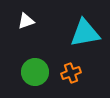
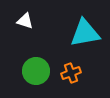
white triangle: moved 1 px left; rotated 36 degrees clockwise
green circle: moved 1 px right, 1 px up
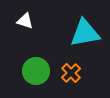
orange cross: rotated 24 degrees counterclockwise
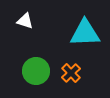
cyan triangle: rotated 8 degrees clockwise
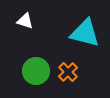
cyan triangle: rotated 16 degrees clockwise
orange cross: moved 3 px left, 1 px up
